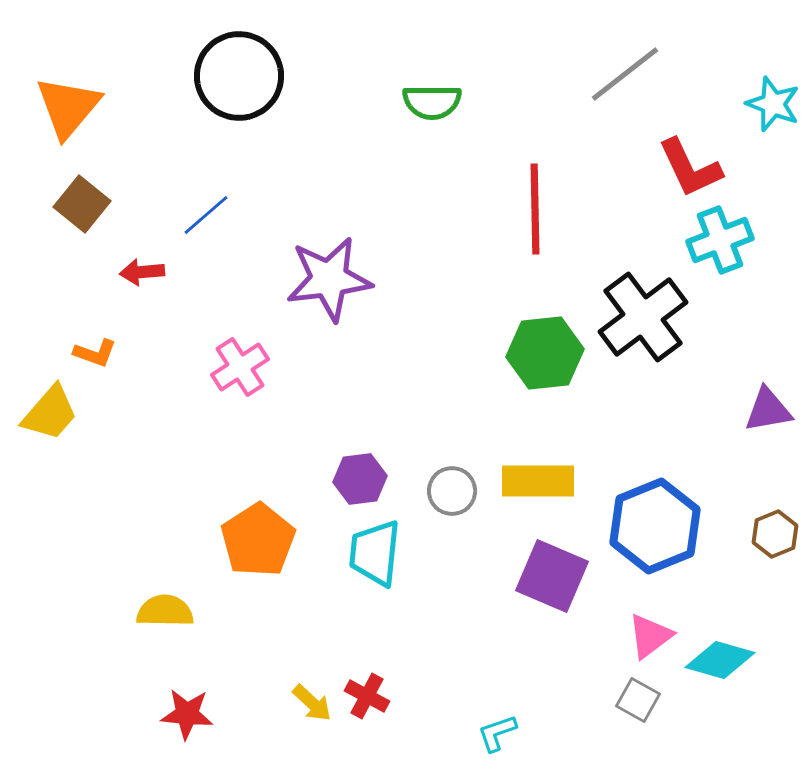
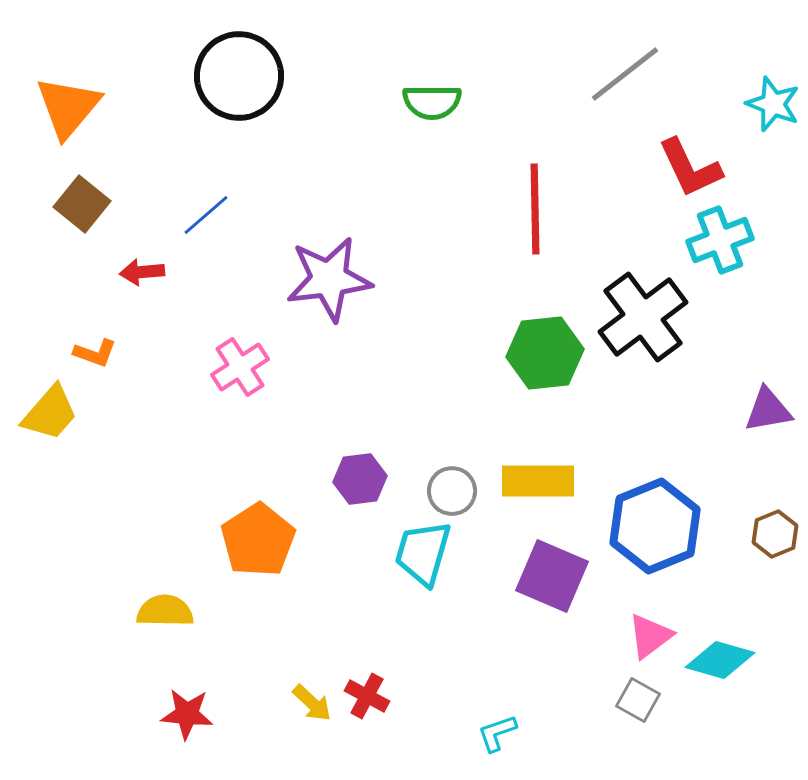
cyan trapezoid: moved 48 px right; rotated 10 degrees clockwise
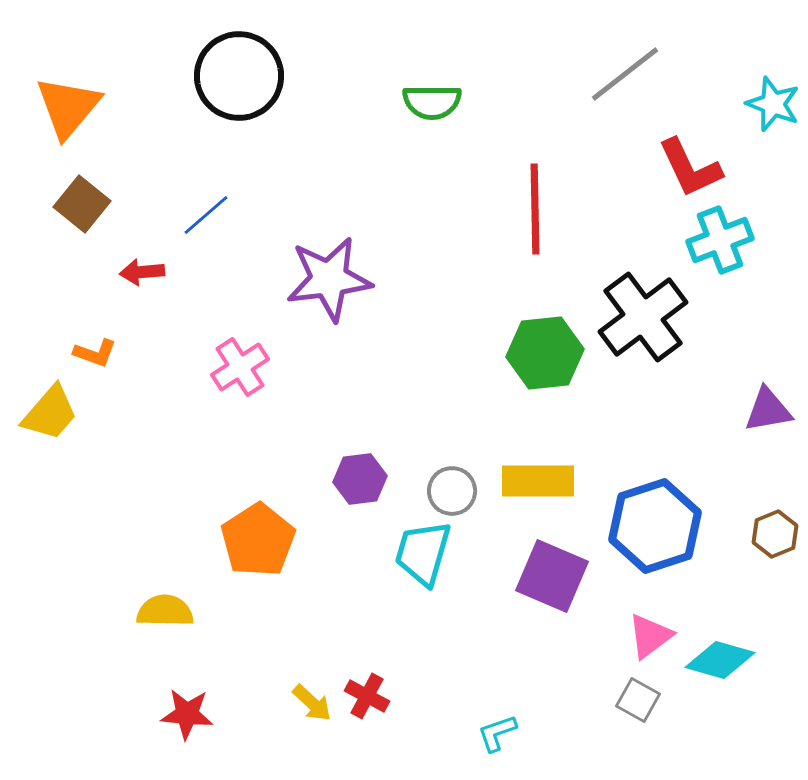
blue hexagon: rotated 4 degrees clockwise
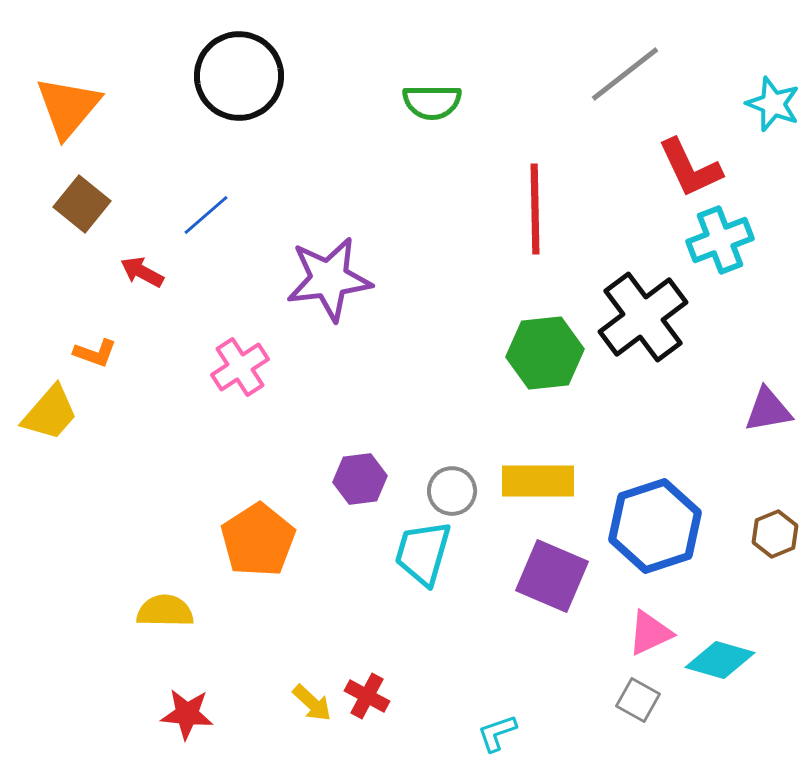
red arrow: rotated 33 degrees clockwise
pink triangle: moved 3 px up; rotated 12 degrees clockwise
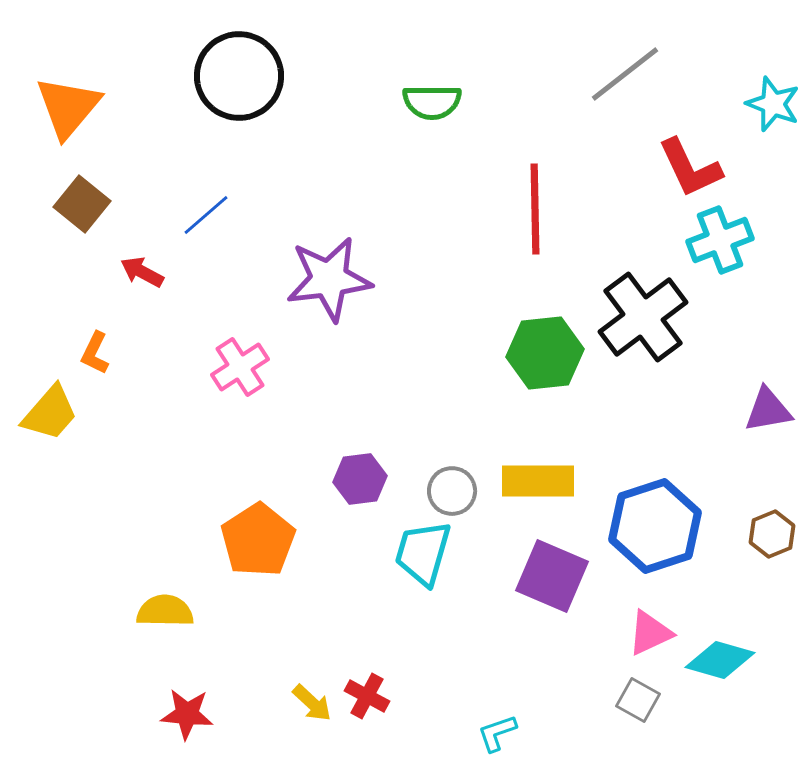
orange L-shape: rotated 96 degrees clockwise
brown hexagon: moved 3 px left
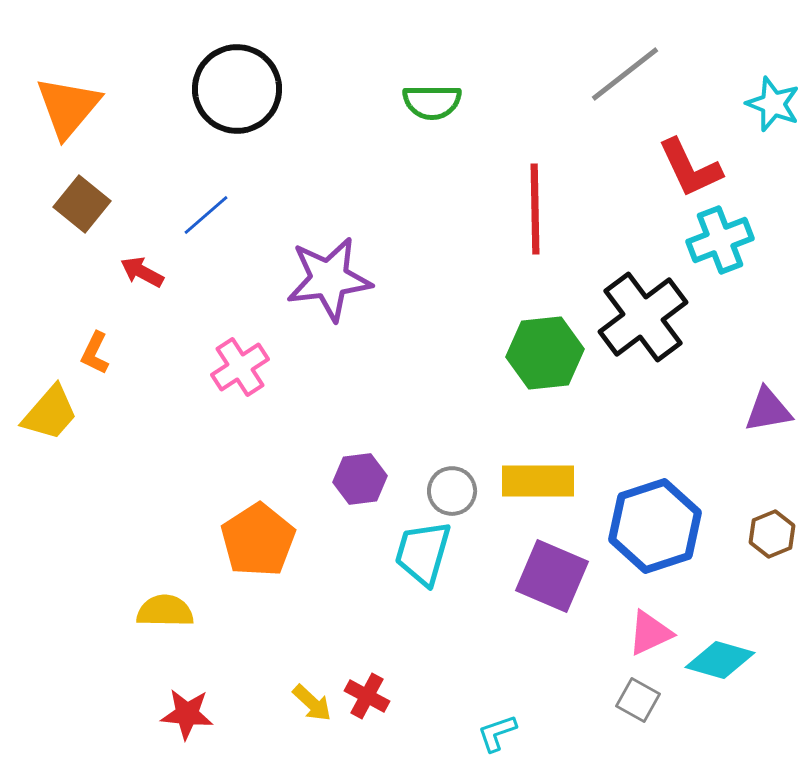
black circle: moved 2 px left, 13 px down
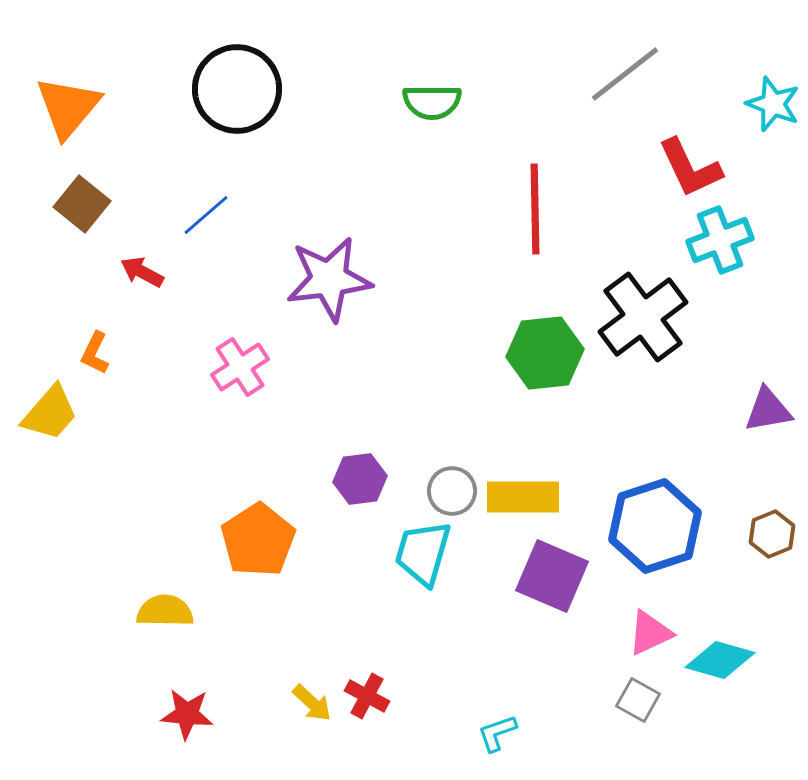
yellow rectangle: moved 15 px left, 16 px down
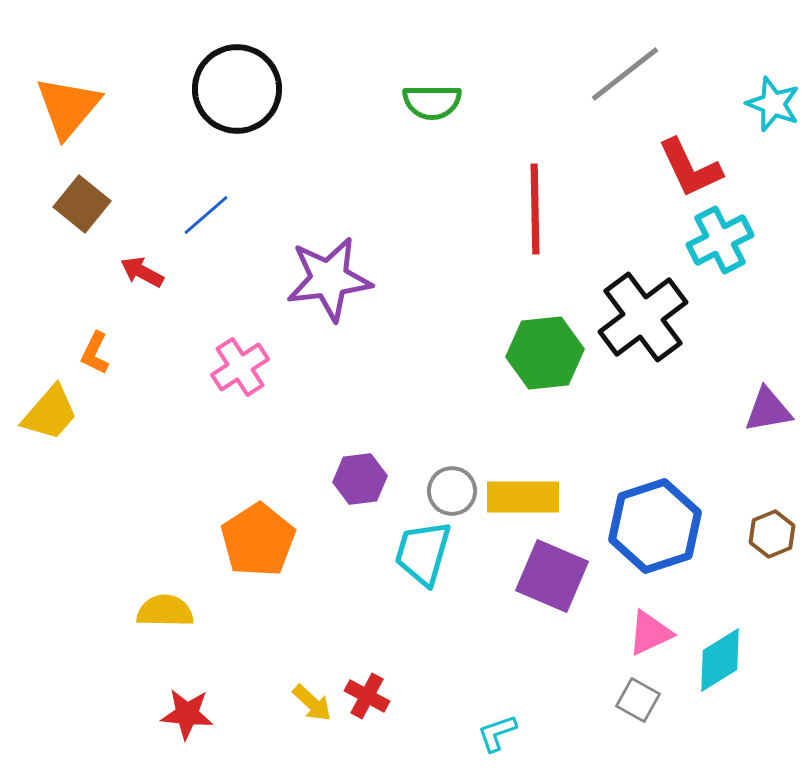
cyan cross: rotated 6 degrees counterclockwise
cyan diamond: rotated 48 degrees counterclockwise
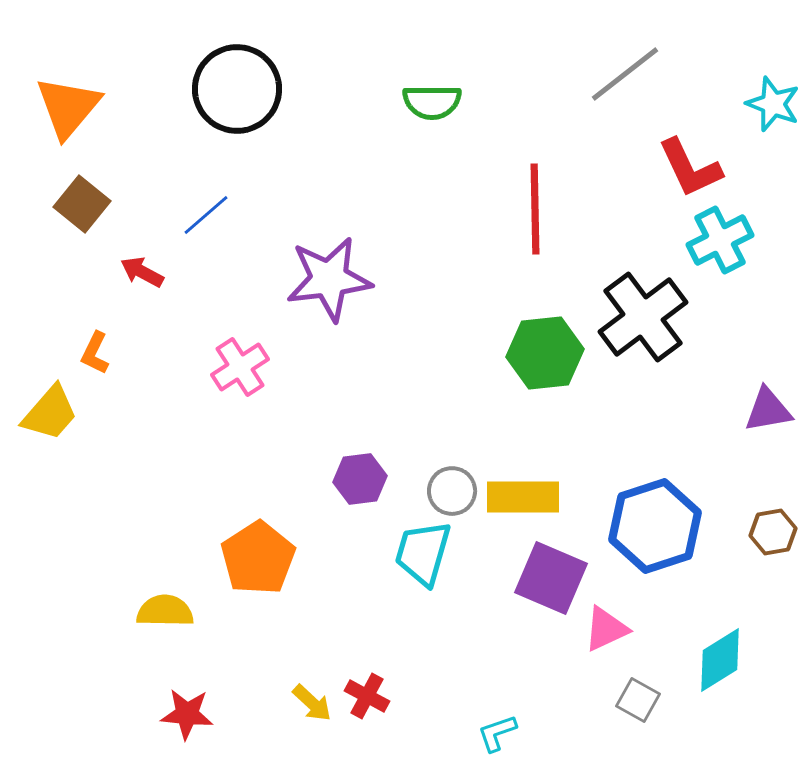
brown hexagon: moved 1 px right, 2 px up; rotated 12 degrees clockwise
orange pentagon: moved 18 px down
purple square: moved 1 px left, 2 px down
pink triangle: moved 44 px left, 4 px up
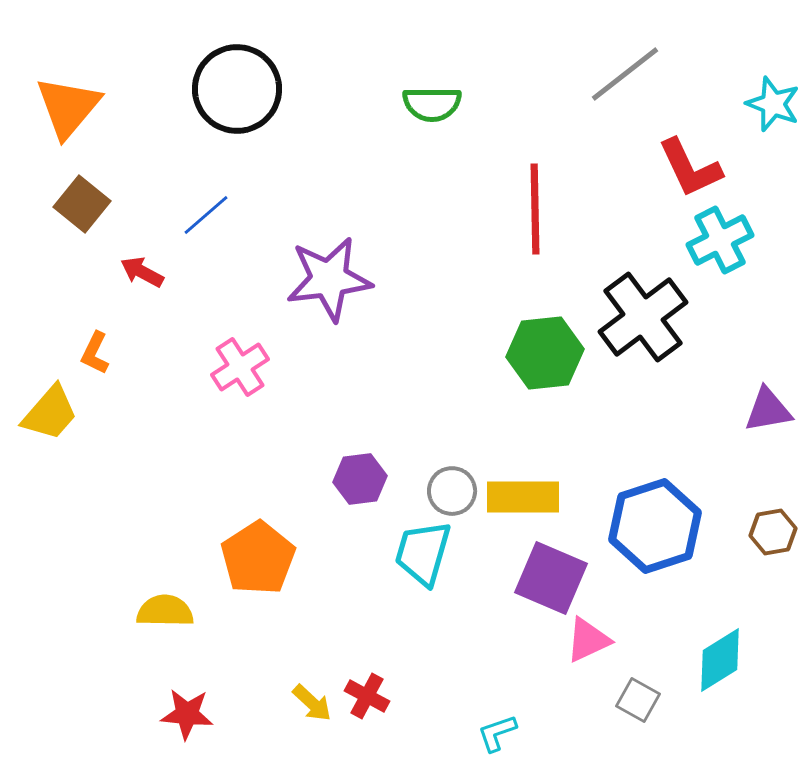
green semicircle: moved 2 px down
pink triangle: moved 18 px left, 11 px down
